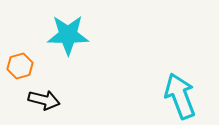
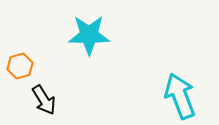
cyan star: moved 21 px right
black arrow: rotated 44 degrees clockwise
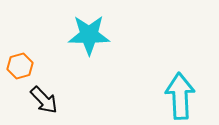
cyan arrow: rotated 18 degrees clockwise
black arrow: rotated 12 degrees counterclockwise
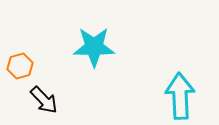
cyan star: moved 5 px right, 12 px down
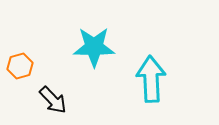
cyan arrow: moved 29 px left, 17 px up
black arrow: moved 9 px right
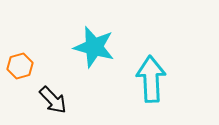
cyan star: rotated 15 degrees clockwise
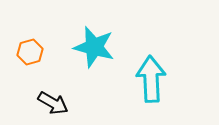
orange hexagon: moved 10 px right, 14 px up
black arrow: moved 3 px down; rotated 16 degrees counterclockwise
